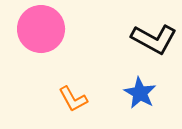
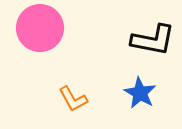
pink circle: moved 1 px left, 1 px up
black L-shape: moved 1 px left, 1 px down; rotated 18 degrees counterclockwise
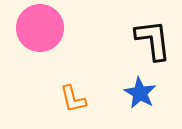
black L-shape: rotated 108 degrees counterclockwise
orange L-shape: rotated 16 degrees clockwise
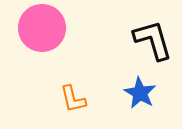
pink circle: moved 2 px right
black L-shape: rotated 9 degrees counterclockwise
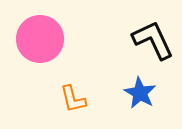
pink circle: moved 2 px left, 11 px down
black L-shape: rotated 9 degrees counterclockwise
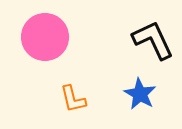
pink circle: moved 5 px right, 2 px up
blue star: moved 1 px down
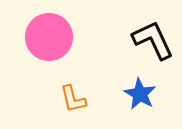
pink circle: moved 4 px right
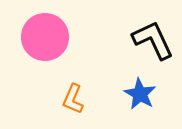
pink circle: moved 4 px left
orange L-shape: rotated 36 degrees clockwise
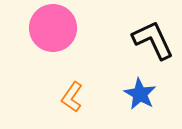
pink circle: moved 8 px right, 9 px up
orange L-shape: moved 1 px left, 2 px up; rotated 12 degrees clockwise
